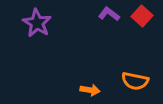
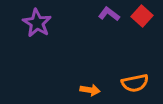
orange semicircle: moved 2 px down; rotated 24 degrees counterclockwise
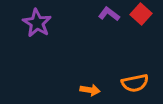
red square: moved 1 px left, 2 px up
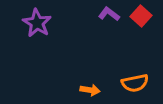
red square: moved 2 px down
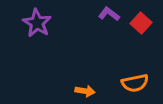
red square: moved 7 px down
orange arrow: moved 5 px left, 1 px down
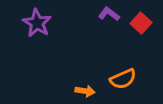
orange semicircle: moved 12 px left, 4 px up; rotated 12 degrees counterclockwise
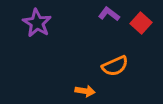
orange semicircle: moved 8 px left, 13 px up
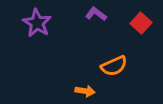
purple L-shape: moved 13 px left
orange semicircle: moved 1 px left
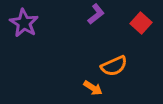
purple L-shape: rotated 105 degrees clockwise
purple star: moved 13 px left
orange arrow: moved 8 px right, 3 px up; rotated 24 degrees clockwise
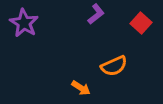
orange arrow: moved 12 px left
